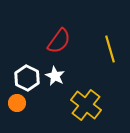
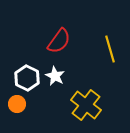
orange circle: moved 1 px down
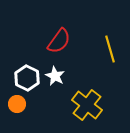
yellow cross: moved 1 px right
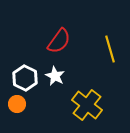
white hexagon: moved 2 px left
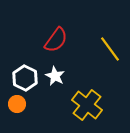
red semicircle: moved 3 px left, 1 px up
yellow line: rotated 20 degrees counterclockwise
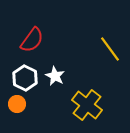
red semicircle: moved 24 px left
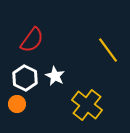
yellow line: moved 2 px left, 1 px down
